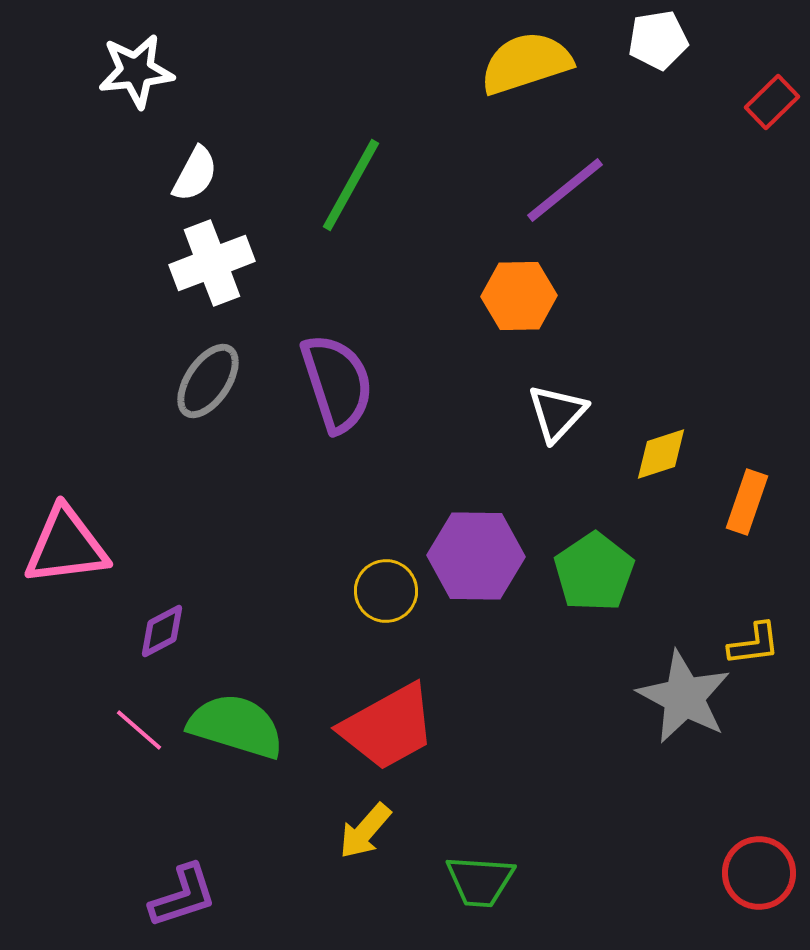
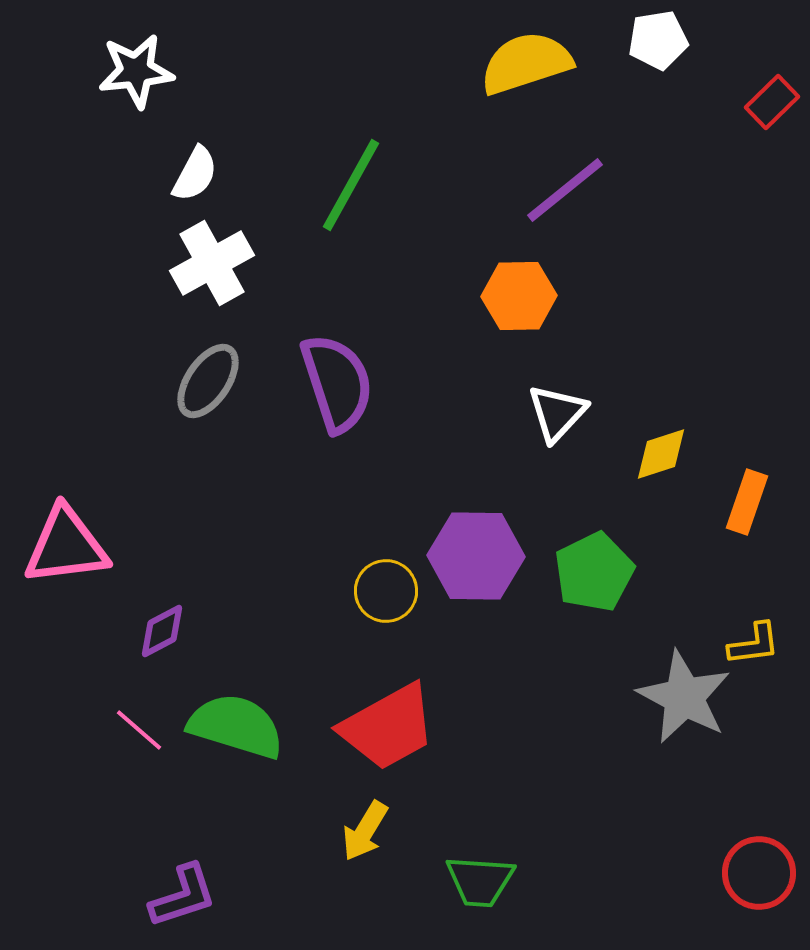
white cross: rotated 8 degrees counterclockwise
green pentagon: rotated 8 degrees clockwise
yellow arrow: rotated 10 degrees counterclockwise
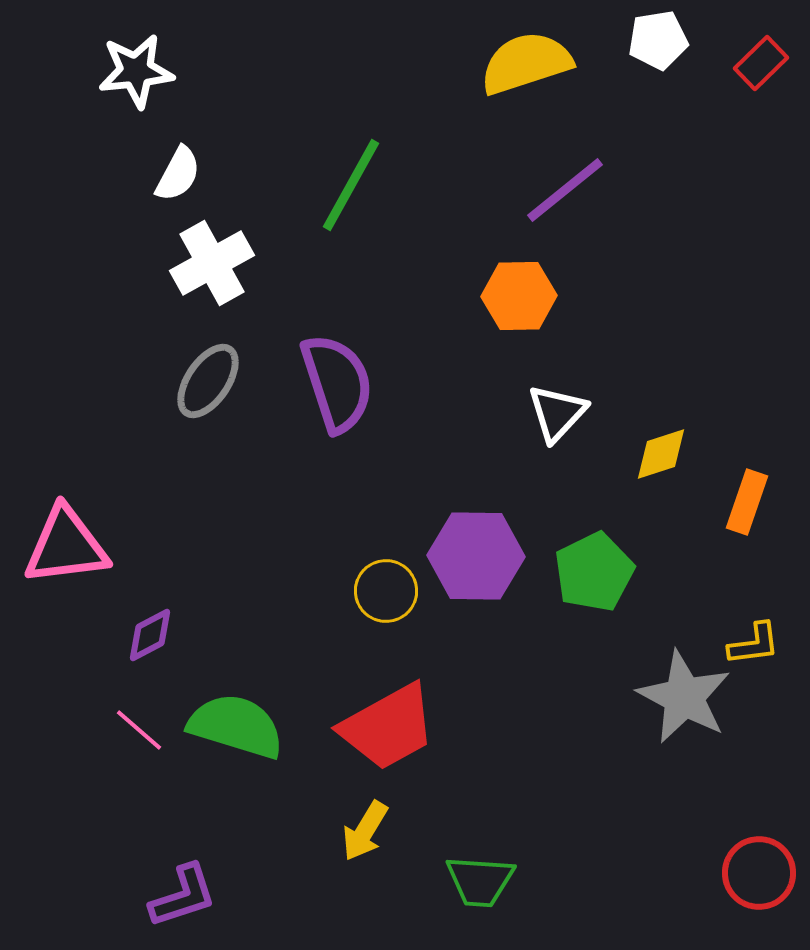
red rectangle: moved 11 px left, 39 px up
white semicircle: moved 17 px left
purple diamond: moved 12 px left, 4 px down
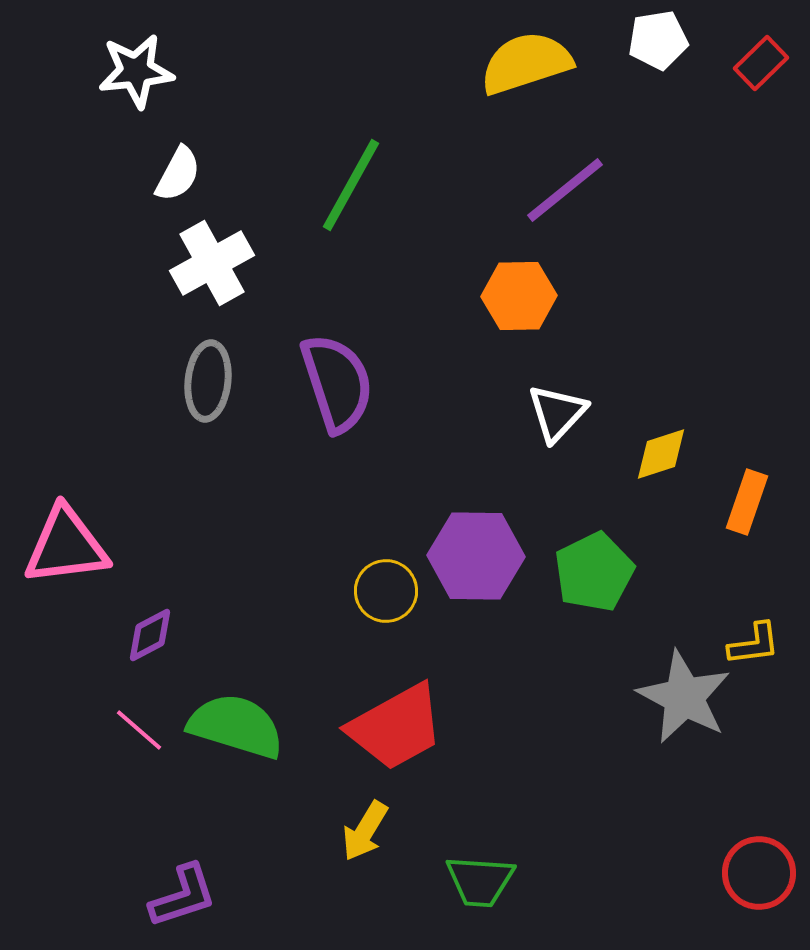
gray ellipse: rotated 28 degrees counterclockwise
red trapezoid: moved 8 px right
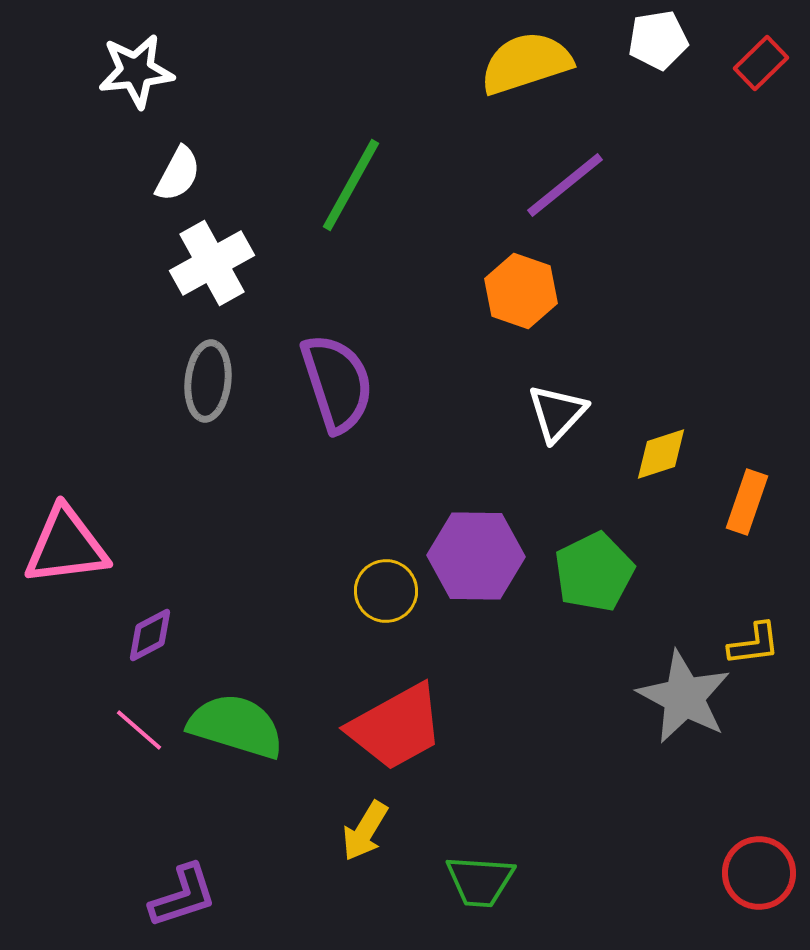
purple line: moved 5 px up
orange hexagon: moved 2 px right, 5 px up; rotated 20 degrees clockwise
